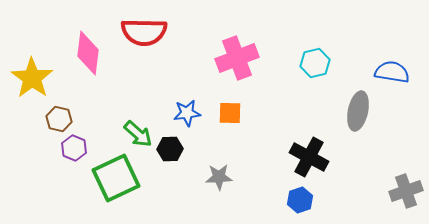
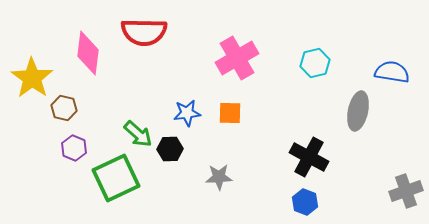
pink cross: rotated 9 degrees counterclockwise
brown hexagon: moved 5 px right, 11 px up
blue hexagon: moved 5 px right, 2 px down; rotated 20 degrees counterclockwise
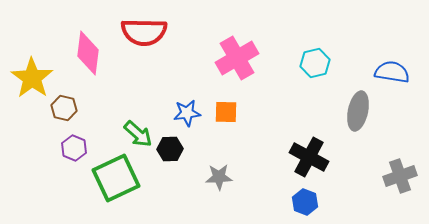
orange square: moved 4 px left, 1 px up
gray cross: moved 6 px left, 15 px up
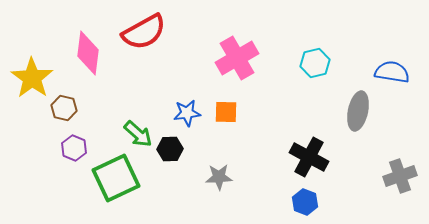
red semicircle: rotated 30 degrees counterclockwise
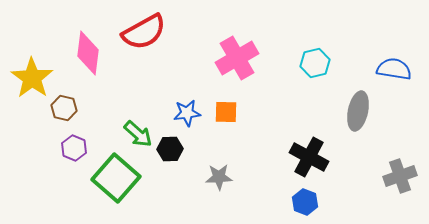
blue semicircle: moved 2 px right, 3 px up
green square: rotated 24 degrees counterclockwise
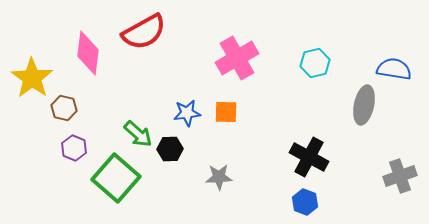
gray ellipse: moved 6 px right, 6 px up
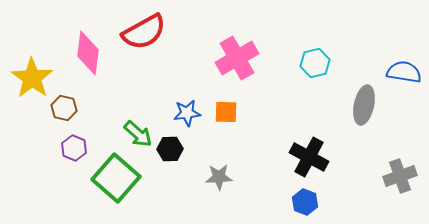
blue semicircle: moved 10 px right, 3 px down
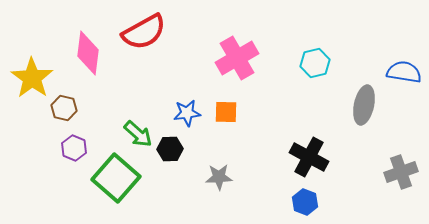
gray cross: moved 1 px right, 4 px up
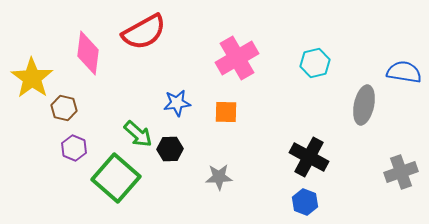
blue star: moved 10 px left, 10 px up
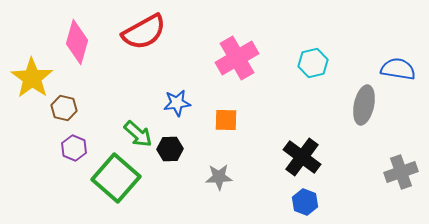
pink diamond: moved 11 px left, 11 px up; rotated 9 degrees clockwise
cyan hexagon: moved 2 px left
blue semicircle: moved 6 px left, 3 px up
orange square: moved 8 px down
black cross: moved 7 px left; rotated 9 degrees clockwise
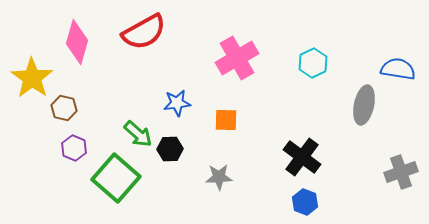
cyan hexagon: rotated 12 degrees counterclockwise
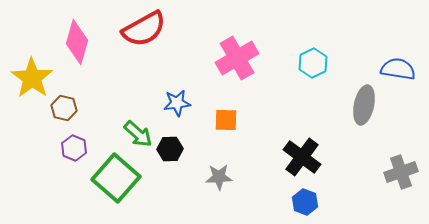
red semicircle: moved 3 px up
